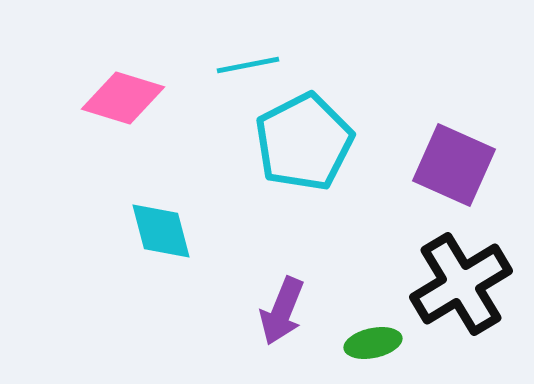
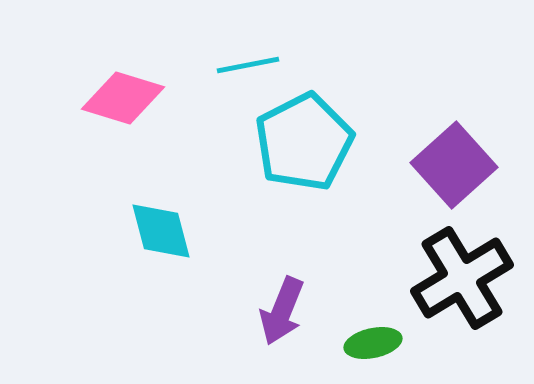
purple square: rotated 24 degrees clockwise
black cross: moved 1 px right, 6 px up
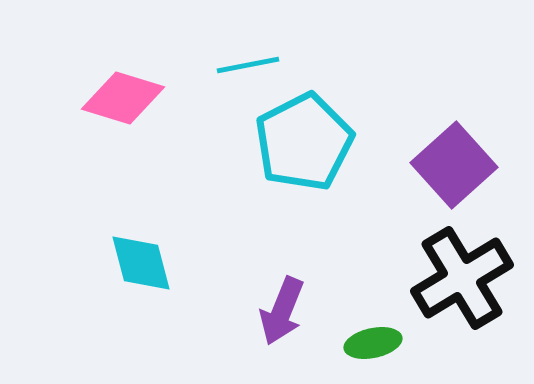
cyan diamond: moved 20 px left, 32 px down
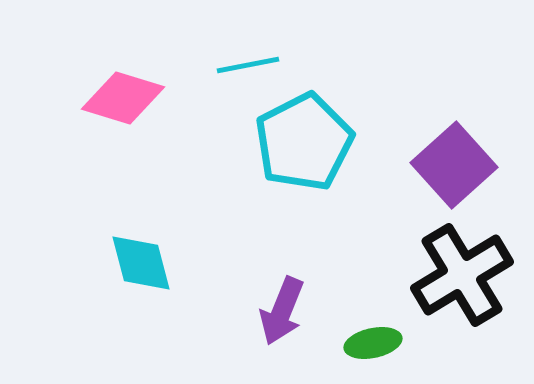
black cross: moved 3 px up
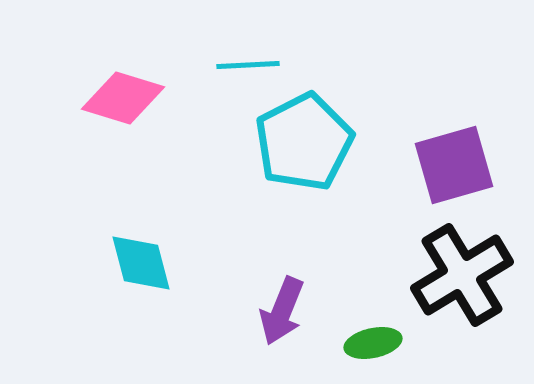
cyan line: rotated 8 degrees clockwise
purple square: rotated 26 degrees clockwise
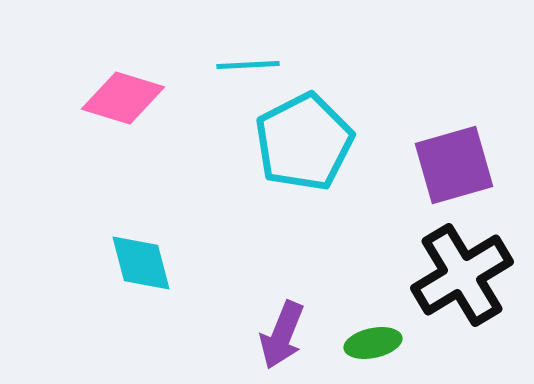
purple arrow: moved 24 px down
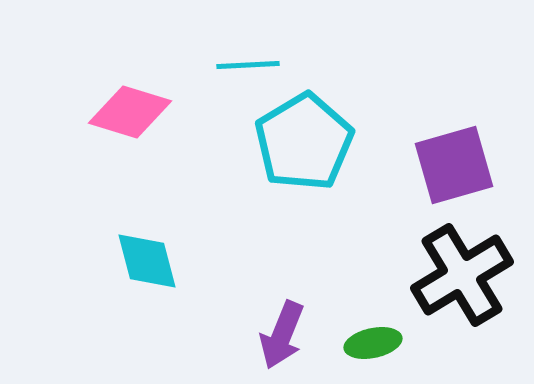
pink diamond: moved 7 px right, 14 px down
cyan pentagon: rotated 4 degrees counterclockwise
cyan diamond: moved 6 px right, 2 px up
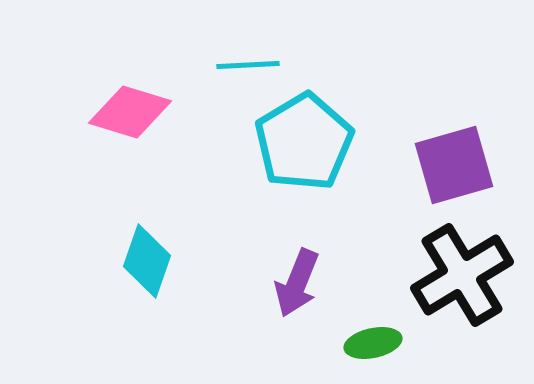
cyan diamond: rotated 34 degrees clockwise
purple arrow: moved 15 px right, 52 px up
